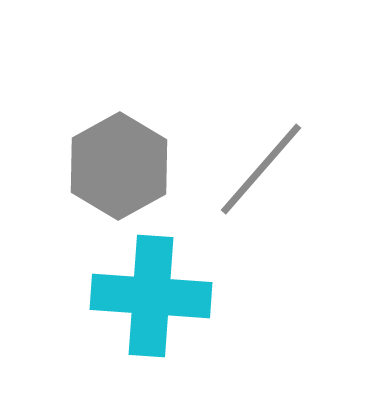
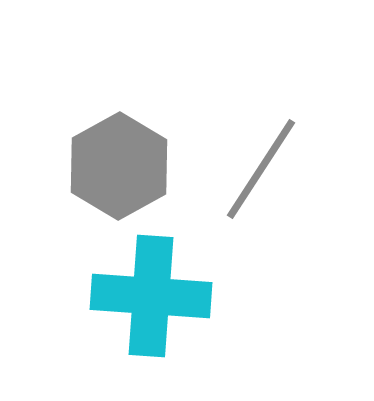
gray line: rotated 8 degrees counterclockwise
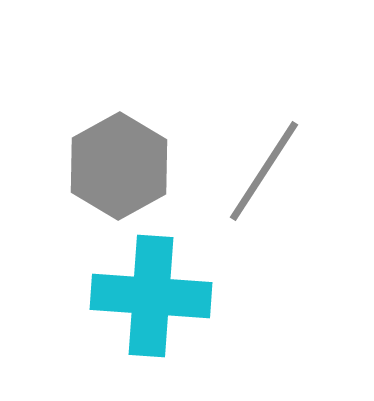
gray line: moved 3 px right, 2 px down
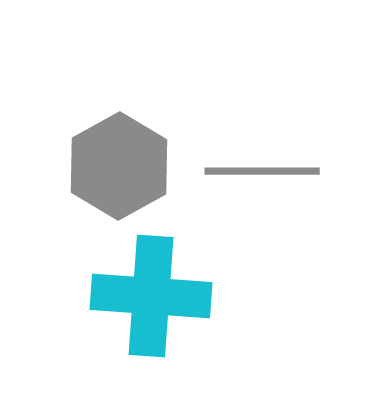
gray line: moved 2 px left; rotated 57 degrees clockwise
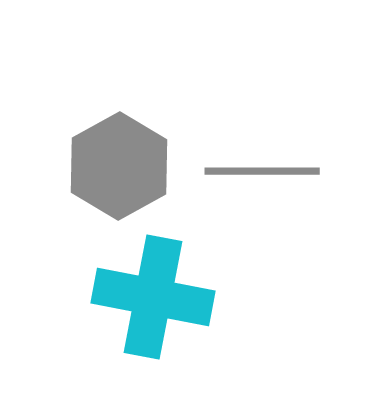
cyan cross: moved 2 px right, 1 px down; rotated 7 degrees clockwise
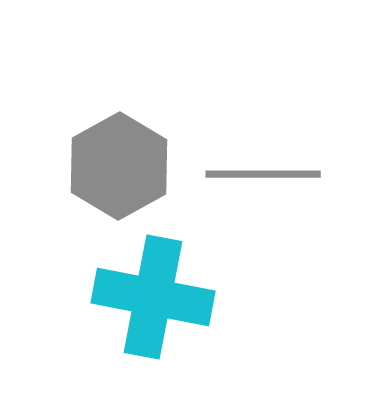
gray line: moved 1 px right, 3 px down
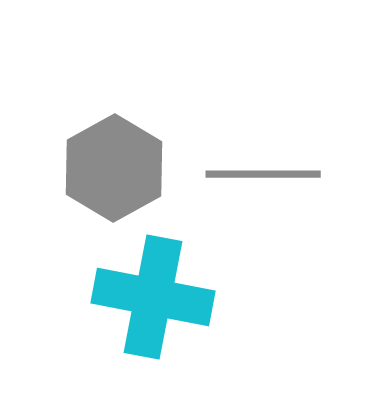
gray hexagon: moved 5 px left, 2 px down
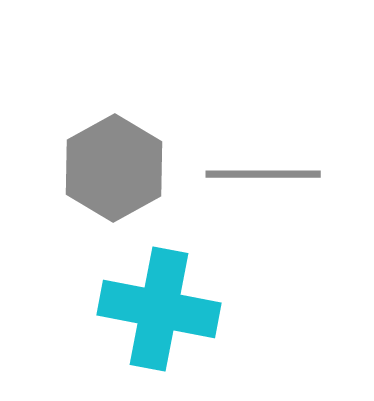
cyan cross: moved 6 px right, 12 px down
